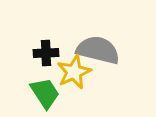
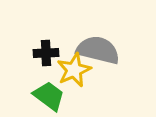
yellow star: moved 2 px up
green trapezoid: moved 4 px right, 3 px down; rotated 20 degrees counterclockwise
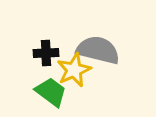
green trapezoid: moved 2 px right, 4 px up
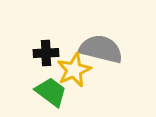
gray semicircle: moved 3 px right, 1 px up
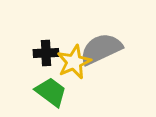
gray semicircle: rotated 39 degrees counterclockwise
yellow star: moved 8 px up
